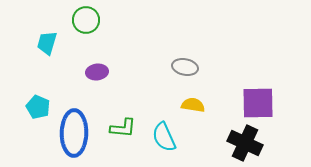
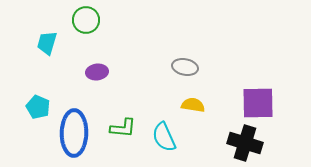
black cross: rotated 8 degrees counterclockwise
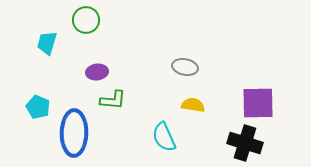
green L-shape: moved 10 px left, 28 px up
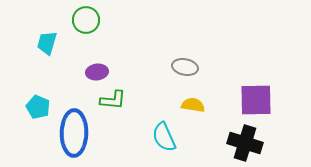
purple square: moved 2 px left, 3 px up
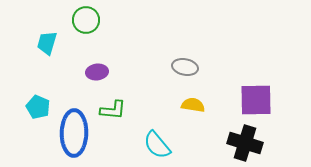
green L-shape: moved 10 px down
cyan semicircle: moved 7 px left, 8 px down; rotated 16 degrees counterclockwise
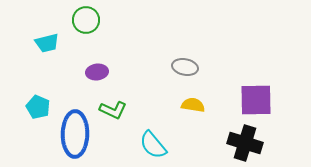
cyan trapezoid: rotated 120 degrees counterclockwise
green L-shape: rotated 20 degrees clockwise
blue ellipse: moved 1 px right, 1 px down
cyan semicircle: moved 4 px left
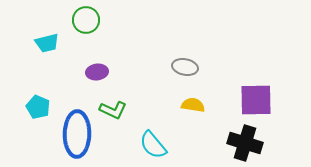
blue ellipse: moved 2 px right
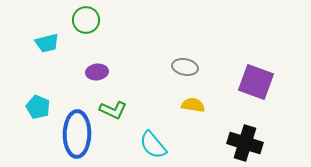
purple square: moved 18 px up; rotated 21 degrees clockwise
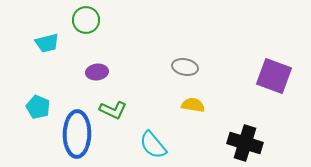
purple square: moved 18 px right, 6 px up
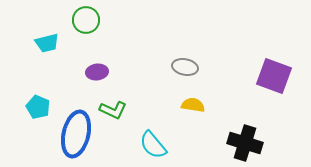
blue ellipse: moved 1 px left; rotated 12 degrees clockwise
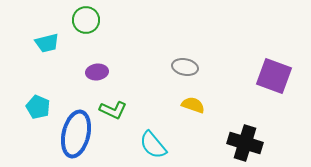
yellow semicircle: rotated 10 degrees clockwise
